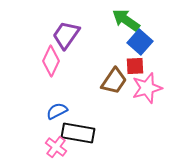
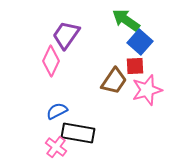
pink star: moved 2 px down
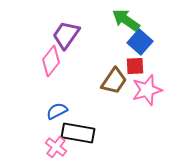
pink diamond: rotated 12 degrees clockwise
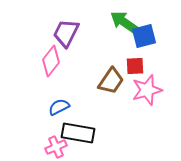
green arrow: moved 2 px left, 2 px down
purple trapezoid: moved 2 px up; rotated 8 degrees counterclockwise
blue square: moved 4 px right, 6 px up; rotated 35 degrees clockwise
brown trapezoid: moved 3 px left
blue semicircle: moved 2 px right, 4 px up
pink cross: rotated 30 degrees clockwise
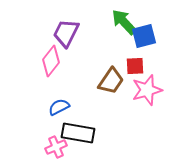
green arrow: rotated 12 degrees clockwise
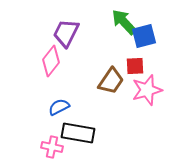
pink cross: moved 4 px left; rotated 35 degrees clockwise
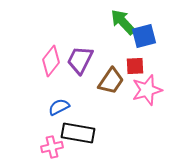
green arrow: moved 1 px left
purple trapezoid: moved 14 px right, 27 px down
pink cross: rotated 25 degrees counterclockwise
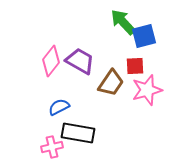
purple trapezoid: moved 1 px down; rotated 92 degrees clockwise
brown trapezoid: moved 2 px down
